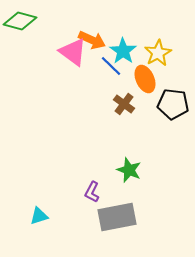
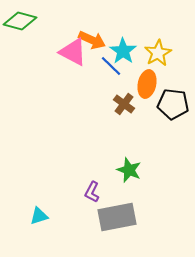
pink triangle: rotated 8 degrees counterclockwise
orange ellipse: moved 2 px right, 5 px down; rotated 36 degrees clockwise
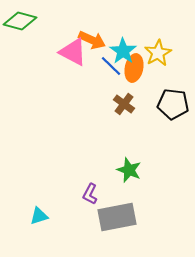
orange ellipse: moved 13 px left, 16 px up
purple L-shape: moved 2 px left, 2 px down
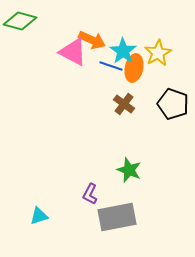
blue line: rotated 25 degrees counterclockwise
black pentagon: rotated 12 degrees clockwise
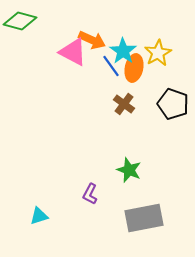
blue line: rotated 35 degrees clockwise
gray rectangle: moved 27 px right, 1 px down
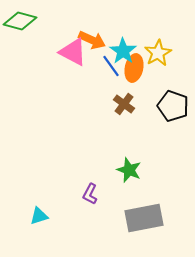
black pentagon: moved 2 px down
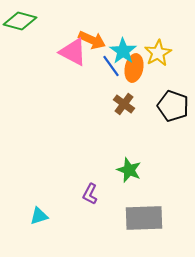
gray rectangle: rotated 9 degrees clockwise
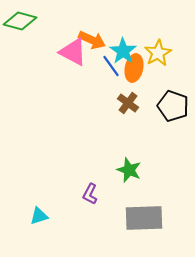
brown cross: moved 4 px right, 1 px up
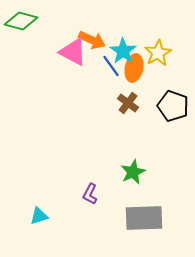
green diamond: moved 1 px right
green star: moved 4 px right, 2 px down; rotated 25 degrees clockwise
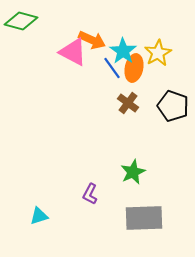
blue line: moved 1 px right, 2 px down
